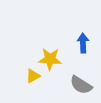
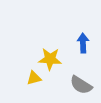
yellow triangle: moved 1 px right, 2 px down; rotated 14 degrees clockwise
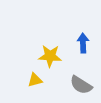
yellow star: moved 3 px up
yellow triangle: moved 1 px right, 2 px down
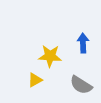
yellow triangle: rotated 14 degrees counterclockwise
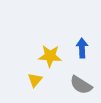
blue arrow: moved 1 px left, 5 px down
yellow triangle: rotated 21 degrees counterclockwise
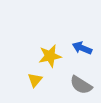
blue arrow: rotated 66 degrees counterclockwise
yellow star: rotated 15 degrees counterclockwise
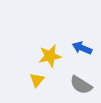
yellow triangle: moved 2 px right
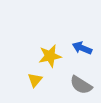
yellow triangle: moved 2 px left
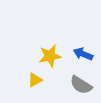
blue arrow: moved 1 px right, 6 px down
yellow triangle: rotated 21 degrees clockwise
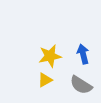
blue arrow: rotated 54 degrees clockwise
yellow triangle: moved 10 px right
